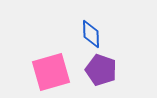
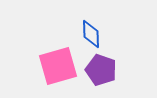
pink square: moved 7 px right, 6 px up
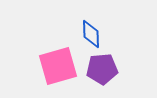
purple pentagon: moved 1 px right, 1 px up; rotated 24 degrees counterclockwise
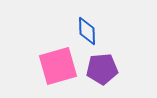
blue diamond: moved 4 px left, 3 px up
